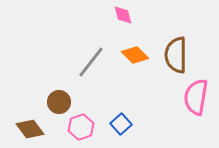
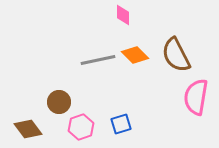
pink diamond: rotated 15 degrees clockwise
brown semicircle: rotated 27 degrees counterclockwise
gray line: moved 7 px right, 2 px up; rotated 40 degrees clockwise
blue square: rotated 25 degrees clockwise
brown diamond: moved 2 px left
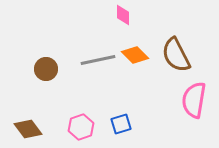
pink semicircle: moved 2 px left, 3 px down
brown circle: moved 13 px left, 33 px up
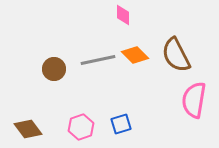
brown circle: moved 8 px right
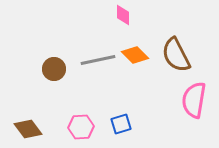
pink hexagon: rotated 15 degrees clockwise
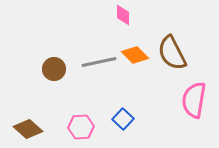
brown semicircle: moved 4 px left, 2 px up
gray line: moved 1 px right, 2 px down
blue square: moved 2 px right, 5 px up; rotated 30 degrees counterclockwise
brown diamond: rotated 12 degrees counterclockwise
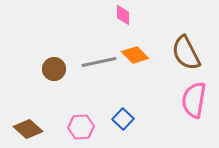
brown semicircle: moved 14 px right
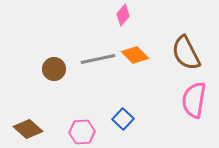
pink diamond: rotated 40 degrees clockwise
gray line: moved 1 px left, 3 px up
pink hexagon: moved 1 px right, 5 px down
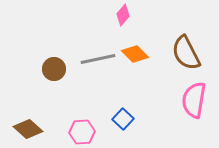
orange diamond: moved 1 px up
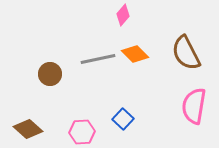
brown circle: moved 4 px left, 5 px down
pink semicircle: moved 6 px down
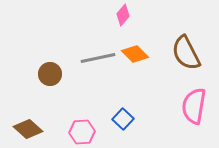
gray line: moved 1 px up
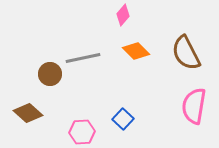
orange diamond: moved 1 px right, 3 px up
gray line: moved 15 px left
brown diamond: moved 16 px up
